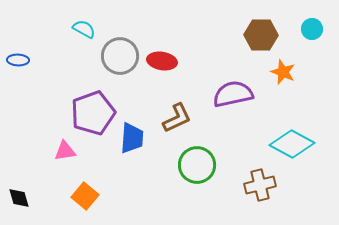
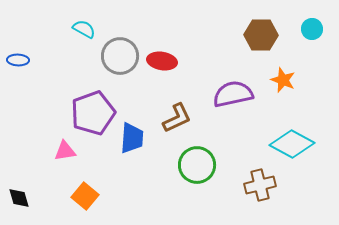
orange star: moved 8 px down
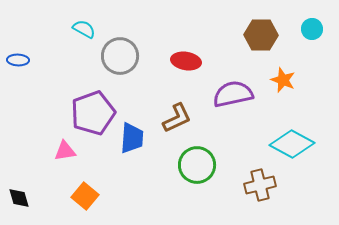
red ellipse: moved 24 px right
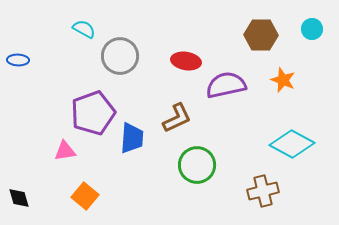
purple semicircle: moved 7 px left, 9 px up
brown cross: moved 3 px right, 6 px down
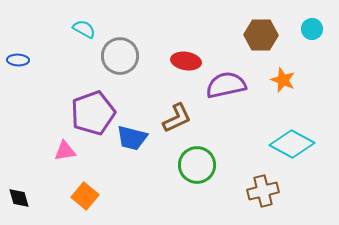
blue trapezoid: rotated 100 degrees clockwise
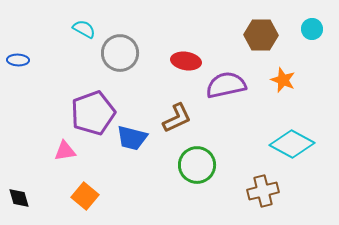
gray circle: moved 3 px up
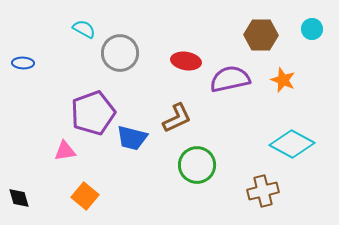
blue ellipse: moved 5 px right, 3 px down
purple semicircle: moved 4 px right, 6 px up
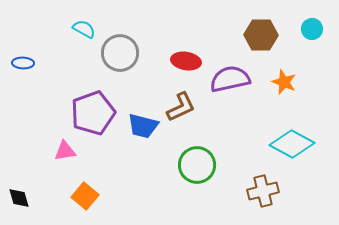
orange star: moved 1 px right, 2 px down
brown L-shape: moved 4 px right, 11 px up
blue trapezoid: moved 11 px right, 12 px up
